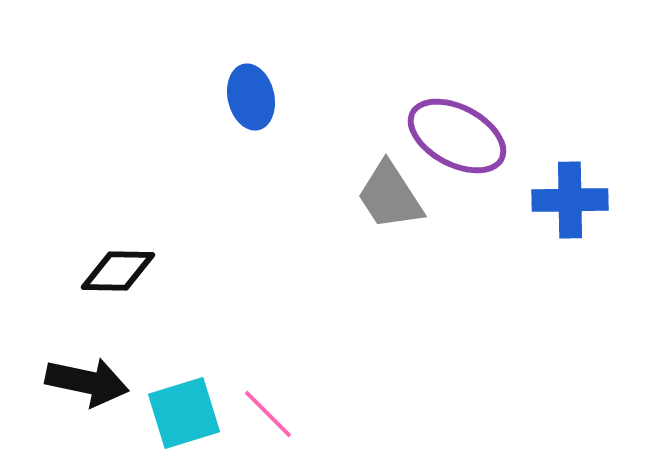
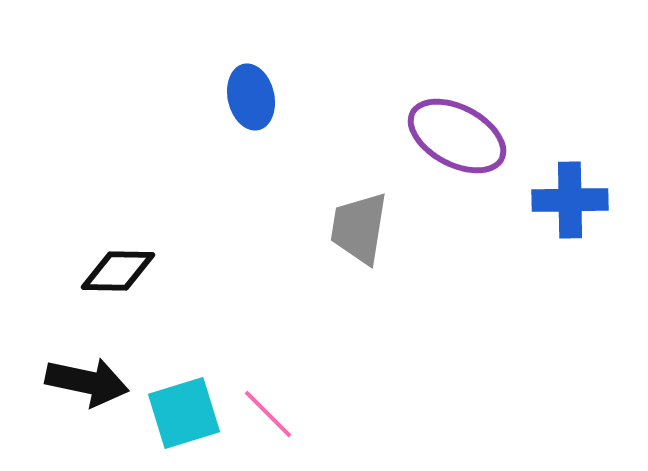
gray trapezoid: moved 31 px left, 32 px down; rotated 42 degrees clockwise
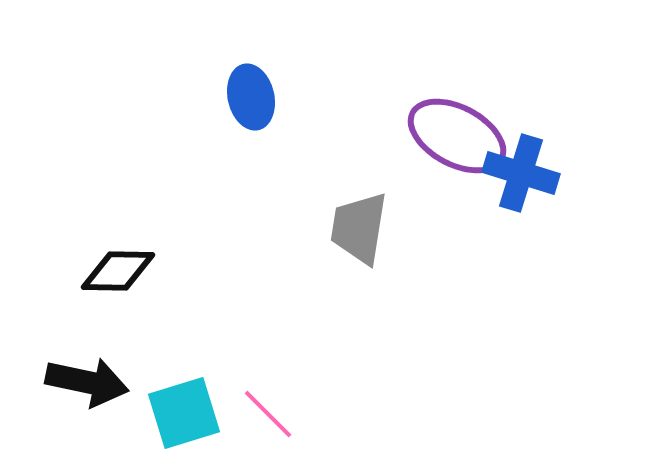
blue cross: moved 49 px left, 27 px up; rotated 18 degrees clockwise
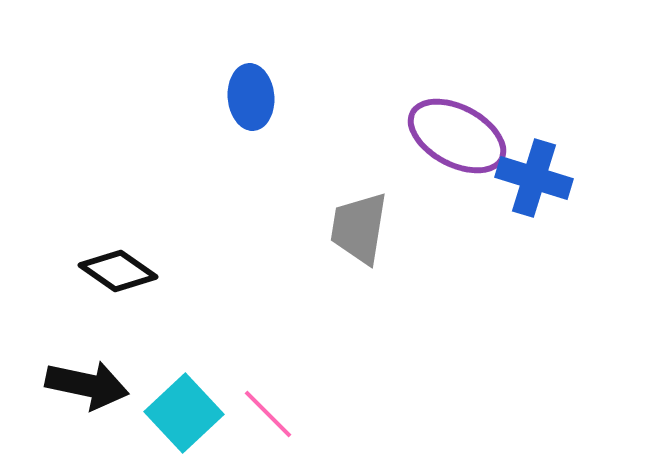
blue ellipse: rotated 8 degrees clockwise
blue cross: moved 13 px right, 5 px down
black diamond: rotated 34 degrees clockwise
black arrow: moved 3 px down
cyan square: rotated 26 degrees counterclockwise
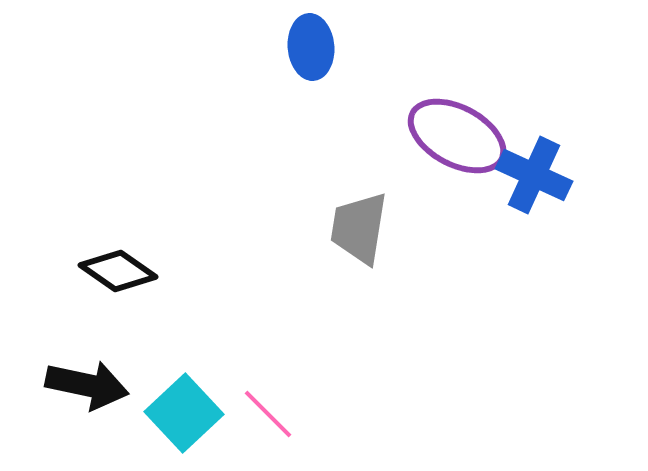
blue ellipse: moved 60 px right, 50 px up
blue cross: moved 3 px up; rotated 8 degrees clockwise
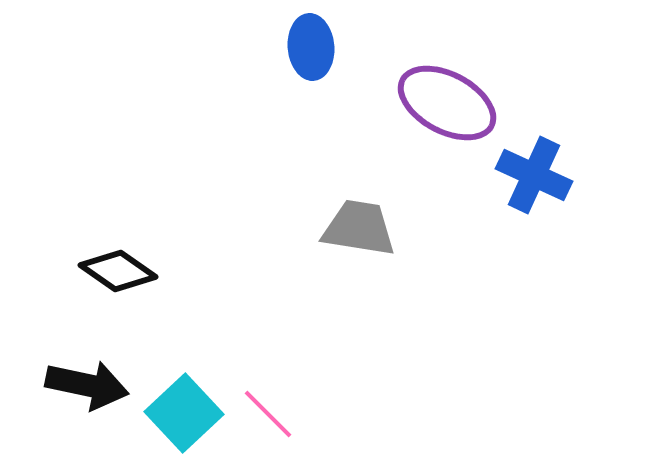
purple ellipse: moved 10 px left, 33 px up
gray trapezoid: rotated 90 degrees clockwise
